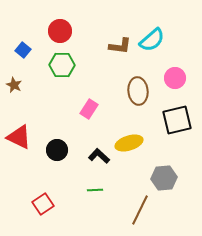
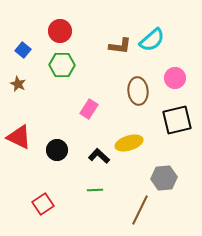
brown star: moved 4 px right, 1 px up
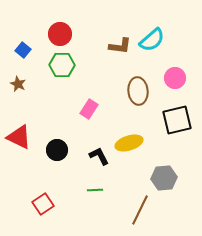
red circle: moved 3 px down
black L-shape: rotated 20 degrees clockwise
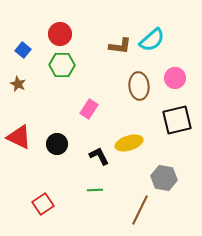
brown ellipse: moved 1 px right, 5 px up
black circle: moved 6 px up
gray hexagon: rotated 15 degrees clockwise
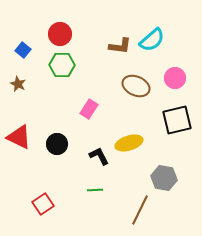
brown ellipse: moved 3 px left; rotated 60 degrees counterclockwise
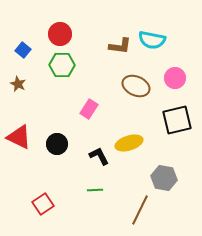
cyan semicircle: rotated 52 degrees clockwise
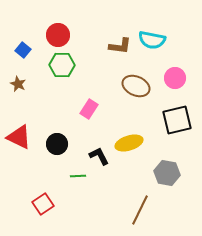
red circle: moved 2 px left, 1 px down
gray hexagon: moved 3 px right, 5 px up
green line: moved 17 px left, 14 px up
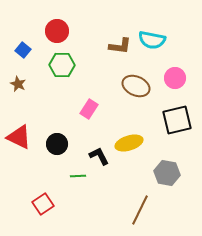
red circle: moved 1 px left, 4 px up
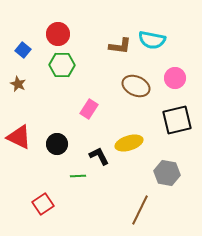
red circle: moved 1 px right, 3 px down
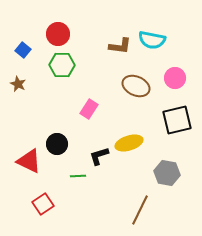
red triangle: moved 10 px right, 24 px down
black L-shape: rotated 80 degrees counterclockwise
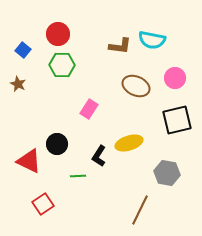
black L-shape: rotated 40 degrees counterclockwise
